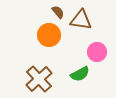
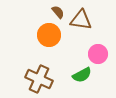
pink circle: moved 1 px right, 2 px down
green semicircle: moved 2 px right, 1 px down
brown cross: rotated 24 degrees counterclockwise
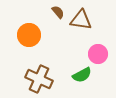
orange circle: moved 20 px left
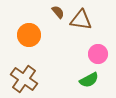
green semicircle: moved 7 px right, 5 px down
brown cross: moved 15 px left; rotated 12 degrees clockwise
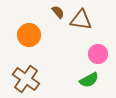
brown cross: moved 2 px right
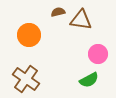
brown semicircle: rotated 64 degrees counterclockwise
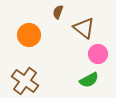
brown semicircle: rotated 56 degrees counterclockwise
brown triangle: moved 3 px right, 8 px down; rotated 30 degrees clockwise
brown cross: moved 1 px left, 2 px down
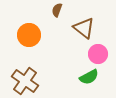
brown semicircle: moved 1 px left, 2 px up
green semicircle: moved 3 px up
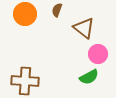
orange circle: moved 4 px left, 21 px up
brown cross: rotated 32 degrees counterclockwise
